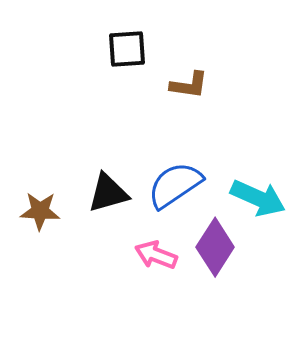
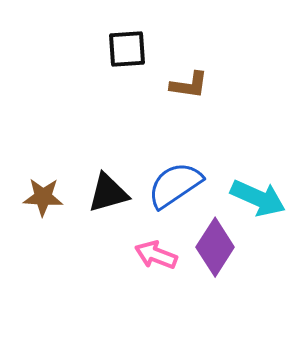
brown star: moved 3 px right, 14 px up
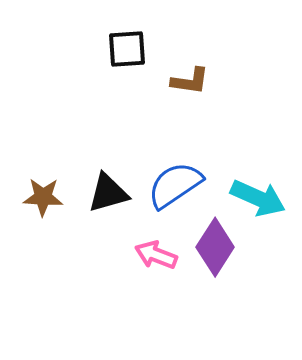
brown L-shape: moved 1 px right, 4 px up
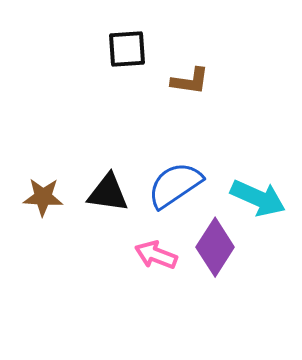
black triangle: rotated 24 degrees clockwise
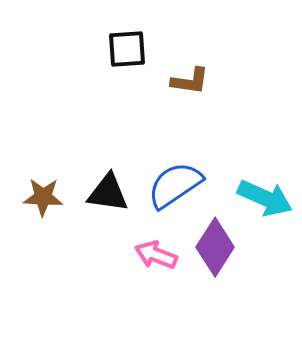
cyan arrow: moved 7 px right
